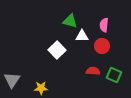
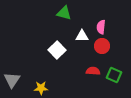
green triangle: moved 6 px left, 8 px up
pink semicircle: moved 3 px left, 2 px down
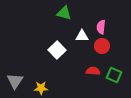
gray triangle: moved 3 px right, 1 px down
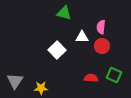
white triangle: moved 1 px down
red semicircle: moved 2 px left, 7 px down
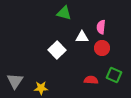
red circle: moved 2 px down
red semicircle: moved 2 px down
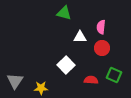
white triangle: moved 2 px left
white square: moved 9 px right, 15 px down
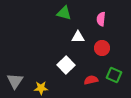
pink semicircle: moved 8 px up
white triangle: moved 2 px left
red semicircle: rotated 16 degrees counterclockwise
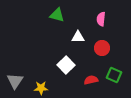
green triangle: moved 7 px left, 2 px down
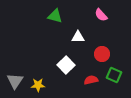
green triangle: moved 2 px left, 1 px down
pink semicircle: moved 4 px up; rotated 48 degrees counterclockwise
red circle: moved 6 px down
yellow star: moved 3 px left, 3 px up
